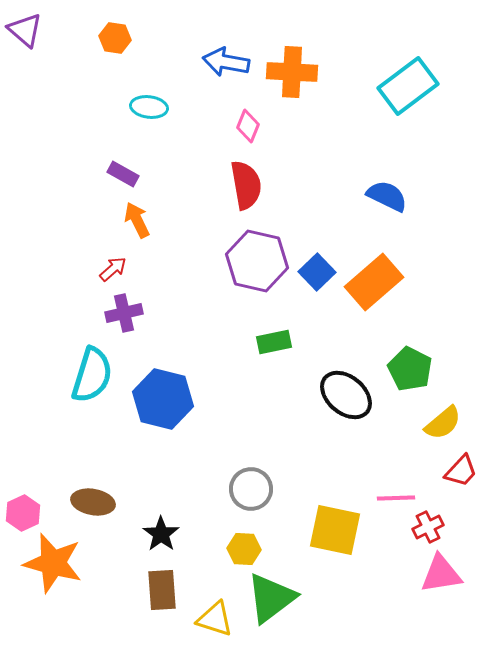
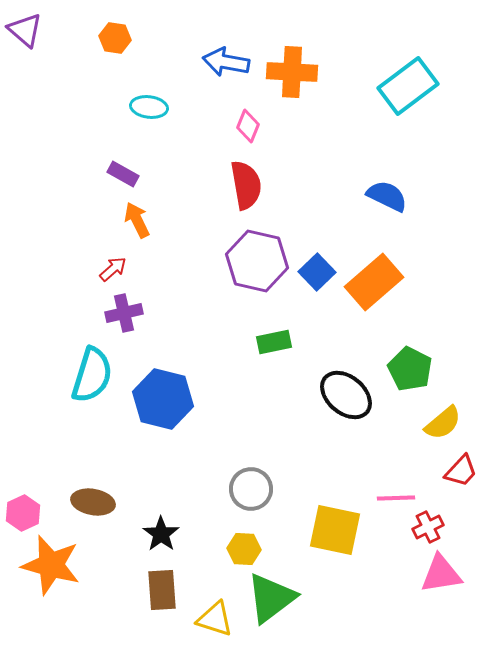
orange star: moved 2 px left, 2 px down
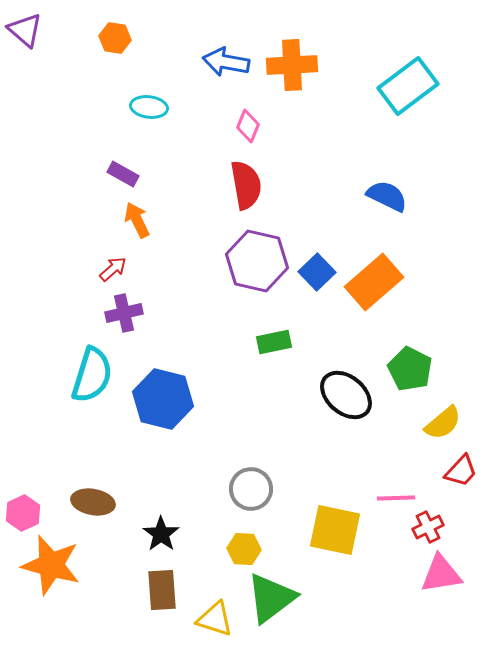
orange cross: moved 7 px up; rotated 6 degrees counterclockwise
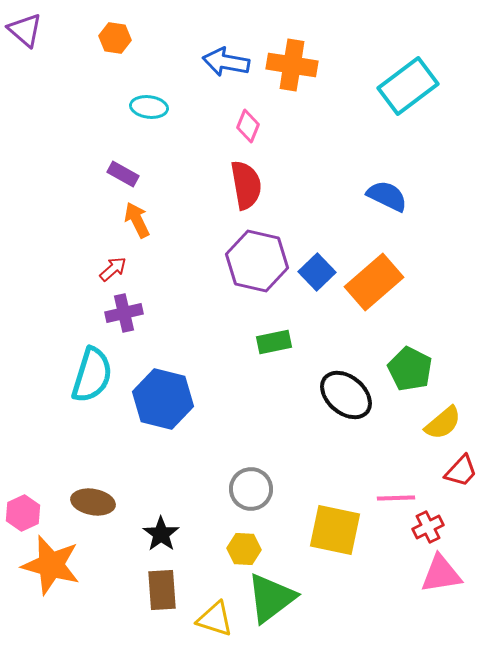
orange cross: rotated 12 degrees clockwise
